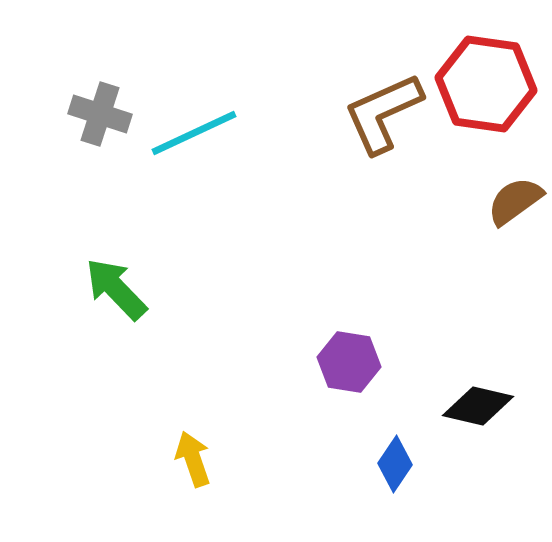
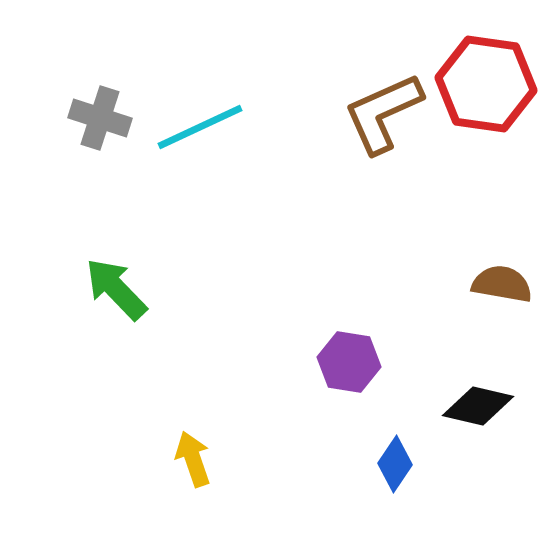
gray cross: moved 4 px down
cyan line: moved 6 px right, 6 px up
brown semicircle: moved 13 px left, 83 px down; rotated 46 degrees clockwise
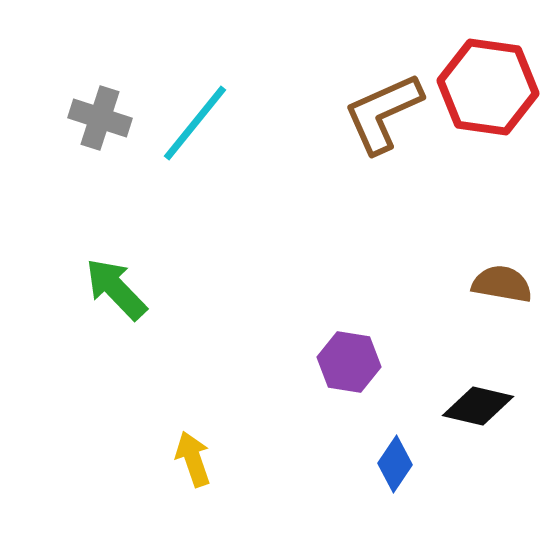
red hexagon: moved 2 px right, 3 px down
cyan line: moved 5 px left, 4 px up; rotated 26 degrees counterclockwise
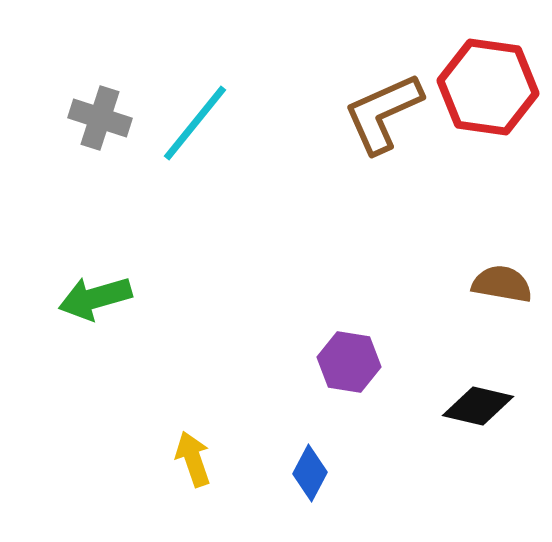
green arrow: moved 21 px left, 9 px down; rotated 62 degrees counterclockwise
blue diamond: moved 85 px left, 9 px down; rotated 6 degrees counterclockwise
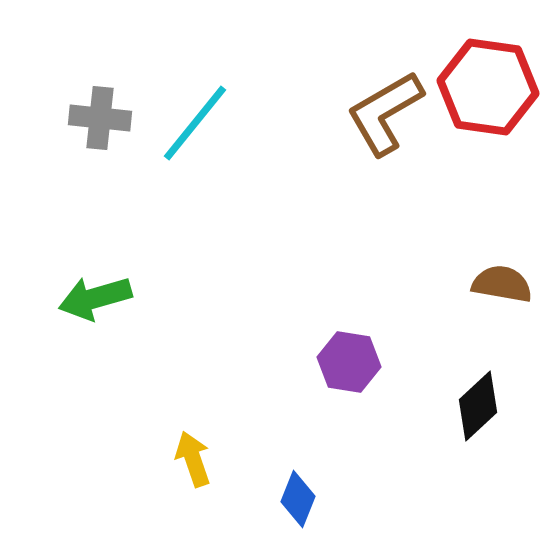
brown L-shape: moved 2 px right; rotated 6 degrees counterclockwise
gray cross: rotated 12 degrees counterclockwise
black diamond: rotated 56 degrees counterclockwise
blue diamond: moved 12 px left, 26 px down; rotated 6 degrees counterclockwise
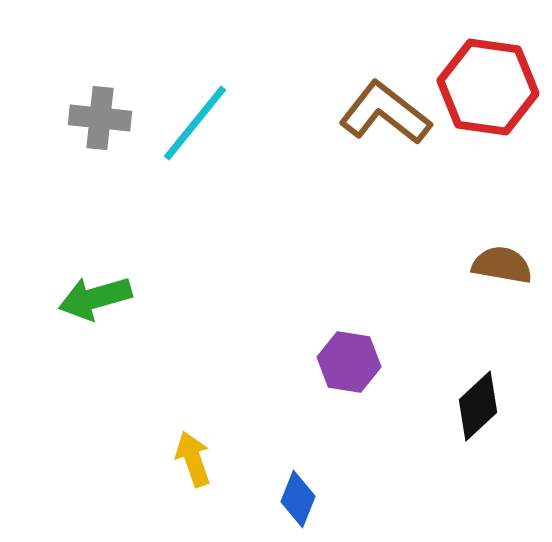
brown L-shape: rotated 68 degrees clockwise
brown semicircle: moved 19 px up
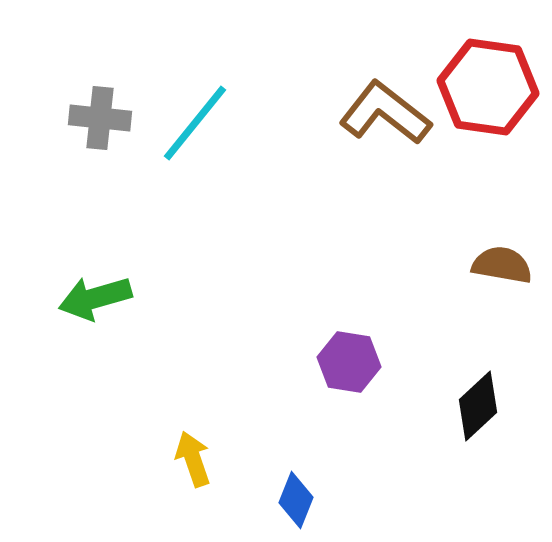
blue diamond: moved 2 px left, 1 px down
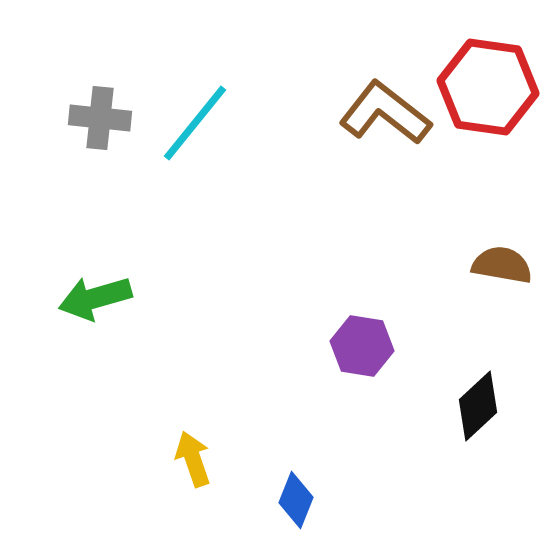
purple hexagon: moved 13 px right, 16 px up
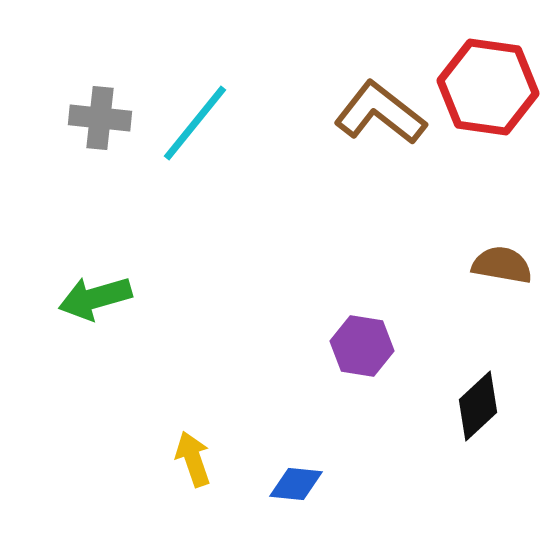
brown L-shape: moved 5 px left
blue diamond: moved 16 px up; rotated 74 degrees clockwise
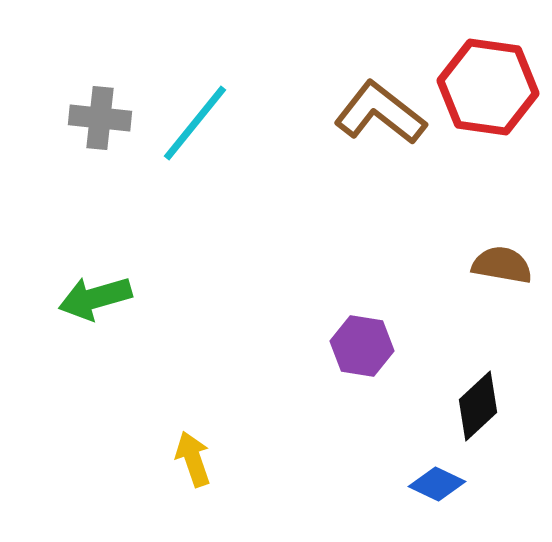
blue diamond: moved 141 px right; rotated 20 degrees clockwise
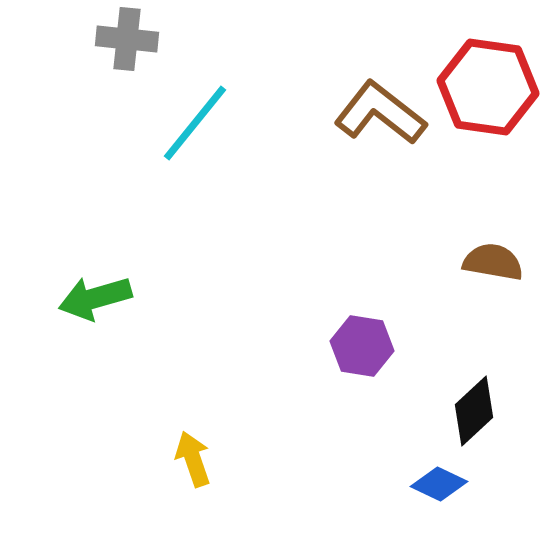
gray cross: moved 27 px right, 79 px up
brown semicircle: moved 9 px left, 3 px up
black diamond: moved 4 px left, 5 px down
blue diamond: moved 2 px right
